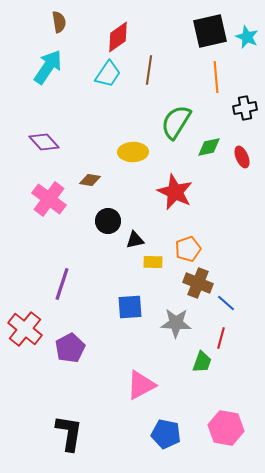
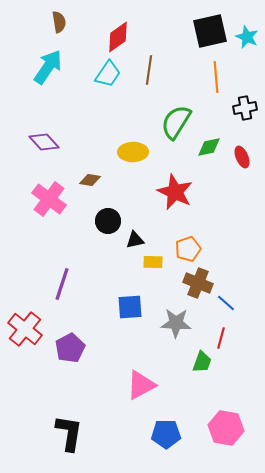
blue pentagon: rotated 12 degrees counterclockwise
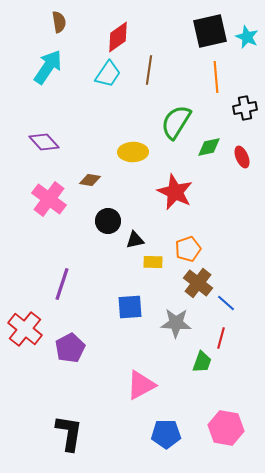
brown cross: rotated 16 degrees clockwise
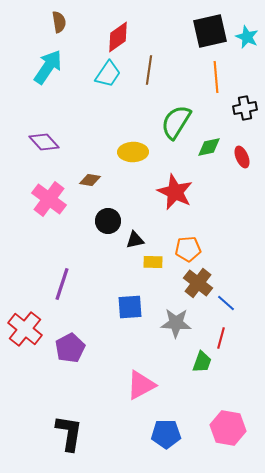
orange pentagon: rotated 15 degrees clockwise
pink hexagon: moved 2 px right
